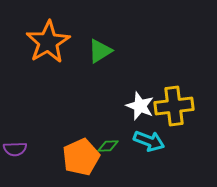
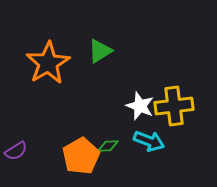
orange star: moved 21 px down
purple semicircle: moved 1 px right, 2 px down; rotated 30 degrees counterclockwise
orange pentagon: moved 1 px up; rotated 6 degrees counterclockwise
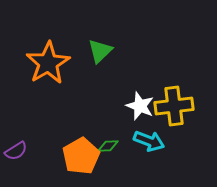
green triangle: rotated 12 degrees counterclockwise
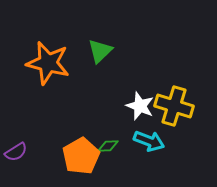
orange star: rotated 27 degrees counterclockwise
yellow cross: rotated 24 degrees clockwise
purple semicircle: moved 1 px down
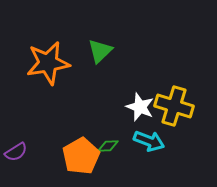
orange star: rotated 24 degrees counterclockwise
white star: moved 1 px down
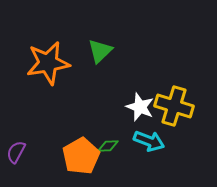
purple semicircle: rotated 150 degrees clockwise
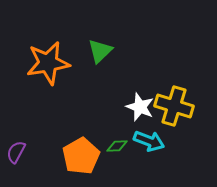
green diamond: moved 9 px right
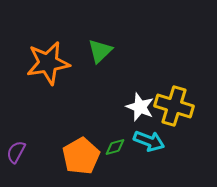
green diamond: moved 2 px left, 1 px down; rotated 15 degrees counterclockwise
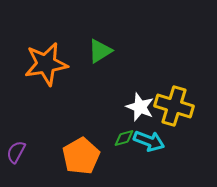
green triangle: rotated 12 degrees clockwise
orange star: moved 2 px left, 1 px down
green diamond: moved 9 px right, 9 px up
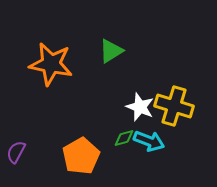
green triangle: moved 11 px right
orange star: moved 5 px right; rotated 21 degrees clockwise
